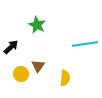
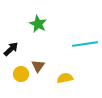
green star: moved 1 px right, 1 px up
black arrow: moved 2 px down
yellow semicircle: rotated 105 degrees counterclockwise
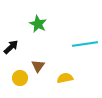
black arrow: moved 2 px up
yellow circle: moved 1 px left, 4 px down
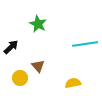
brown triangle: rotated 16 degrees counterclockwise
yellow semicircle: moved 8 px right, 5 px down
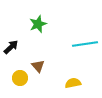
green star: rotated 24 degrees clockwise
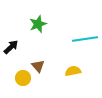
cyan line: moved 5 px up
yellow circle: moved 3 px right
yellow semicircle: moved 12 px up
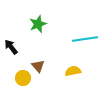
black arrow: rotated 84 degrees counterclockwise
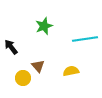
green star: moved 6 px right, 2 px down
yellow semicircle: moved 2 px left
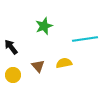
yellow semicircle: moved 7 px left, 8 px up
yellow circle: moved 10 px left, 3 px up
